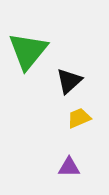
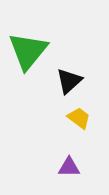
yellow trapezoid: rotated 60 degrees clockwise
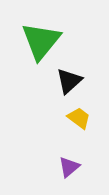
green triangle: moved 13 px right, 10 px up
purple triangle: rotated 40 degrees counterclockwise
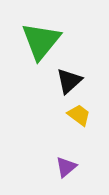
yellow trapezoid: moved 3 px up
purple triangle: moved 3 px left
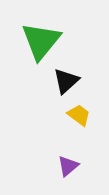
black triangle: moved 3 px left
purple triangle: moved 2 px right, 1 px up
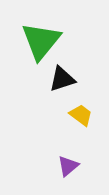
black triangle: moved 4 px left, 2 px up; rotated 24 degrees clockwise
yellow trapezoid: moved 2 px right
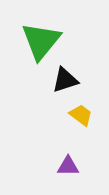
black triangle: moved 3 px right, 1 px down
purple triangle: rotated 40 degrees clockwise
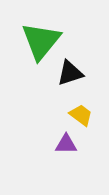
black triangle: moved 5 px right, 7 px up
purple triangle: moved 2 px left, 22 px up
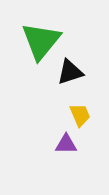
black triangle: moved 1 px up
yellow trapezoid: moved 1 px left; rotated 30 degrees clockwise
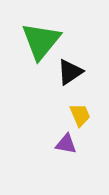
black triangle: rotated 16 degrees counterclockwise
purple triangle: rotated 10 degrees clockwise
